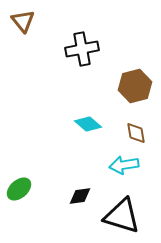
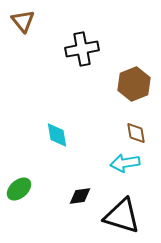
brown hexagon: moved 1 px left, 2 px up; rotated 8 degrees counterclockwise
cyan diamond: moved 31 px left, 11 px down; rotated 40 degrees clockwise
cyan arrow: moved 1 px right, 2 px up
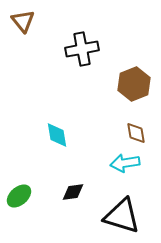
green ellipse: moved 7 px down
black diamond: moved 7 px left, 4 px up
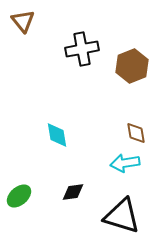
brown hexagon: moved 2 px left, 18 px up
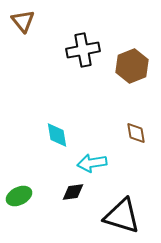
black cross: moved 1 px right, 1 px down
cyan arrow: moved 33 px left
green ellipse: rotated 15 degrees clockwise
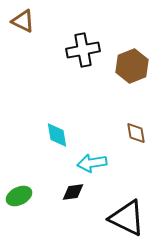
brown triangle: rotated 25 degrees counterclockwise
black triangle: moved 5 px right, 2 px down; rotated 9 degrees clockwise
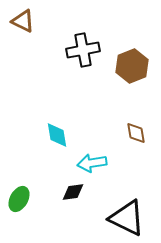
green ellipse: moved 3 px down; rotated 35 degrees counterclockwise
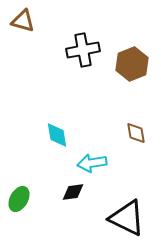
brown triangle: rotated 10 degrees counterclockwise
brown hexagon: moved 2 px up
